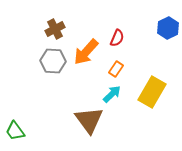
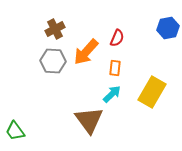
blue hexagon: rotated 15 degrees clockwise
orange rectangle: moved 1 px left, 1 px up; rotated 28 degrees counterclockwise
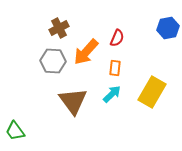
brown cross: moved 4 px right, 1 px up
brown triangle: moved 16 px left, 19 px up
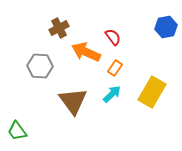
blue hexagon: moved 2 px left, 1 px up
red semicircle: moved 4 px left, 1 px up; rotated 60 degrees counterclockwise
orange arrow: rotated 72 degrees clockwise
gray hexagon: moved 13 px left, 5 px down
orange rectangle: rotated 28 degrees clockwise
green trapezoid: moved 2 px right
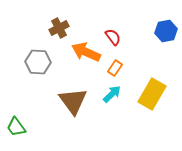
blue hexagon: moved 4 px down
gray hexagon: moved 2 px left, 4 px up
yellow rectangle: moved 2 px down
green trapezoid: moved 1 px left, 4 px up
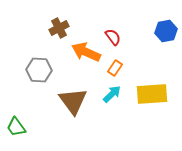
gray hexagon: moved 1 px right, 8 px down
yellow rectangle: rotated 56 degrees clockwise
